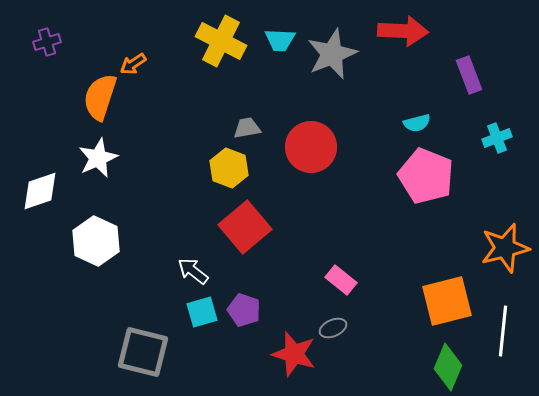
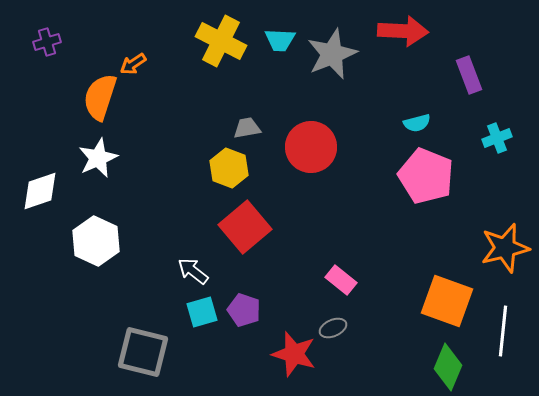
orange square: rotated 34 degrees clockwise
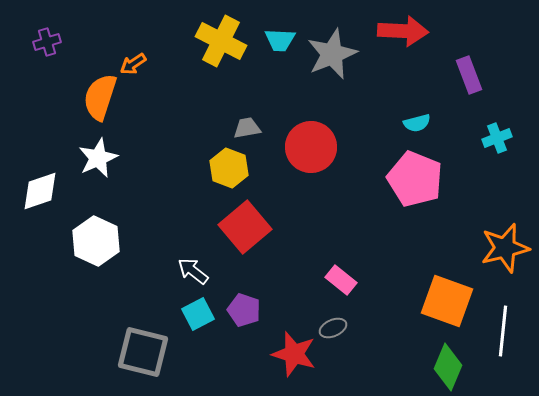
pink pentagon: moved 11 px left, 3 px down
cyan square: moved 4 px left, 2 px down; rotated 12 degrees counterclockwise
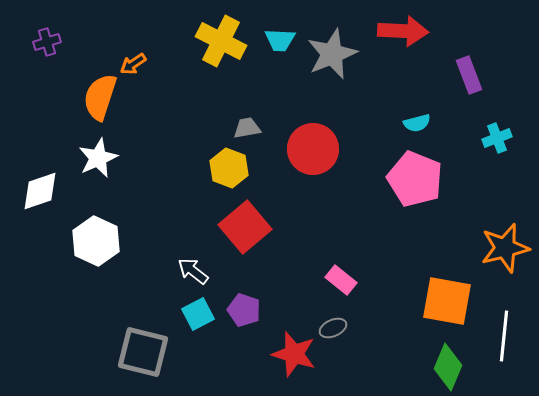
red circle: moved 2 px right, 2 px down
orange square: rotated 10 degrees counterclockwise
white line: moved 1 px right, 5 px down
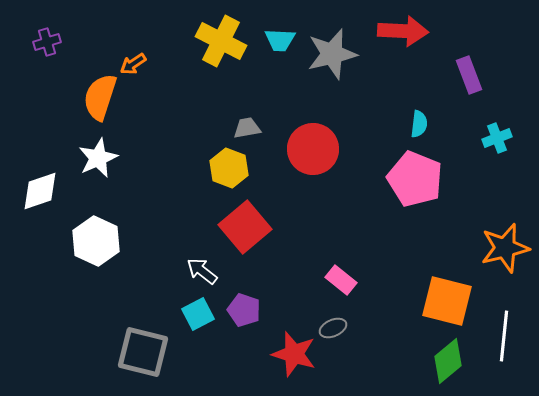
gray star: rotated 9 degrees clockwise
cyan semicircle: moved 2 px right, 1 px down; rotated 68 degrees counterclockwise
white arrow: moved 9 px right
orange square: rotated 4 degrees clockwise
green diamond: moved 6 px up; rotated 27 degrees clockwise
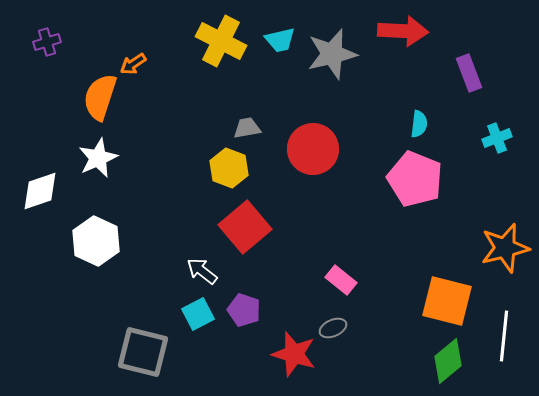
cyan trapezoid: rotated 16 degrees counterclockwise
purple rectangle: moved 2 px up
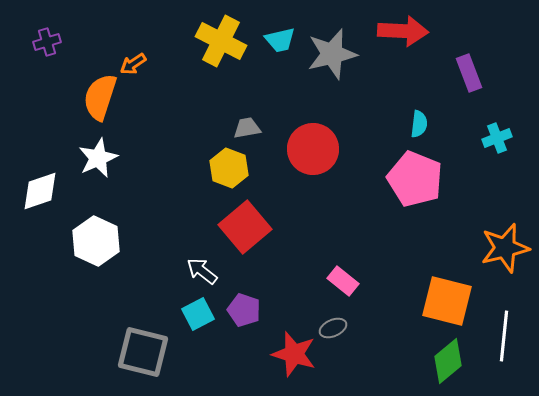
pink rectangle: moved 2 px right, 1 px down
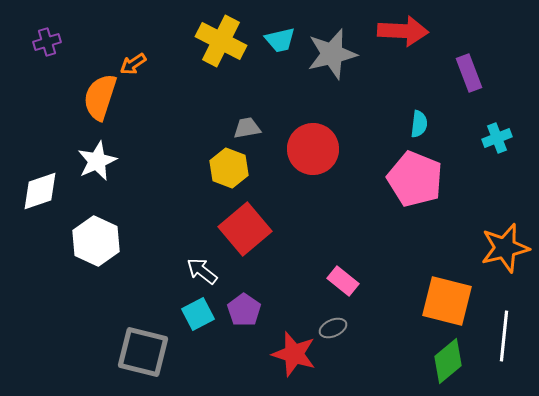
white star: moved 1 px left, 3 px down
red square: moved 2 px down
purple pentagon: rotated 16 degrees clockwise
